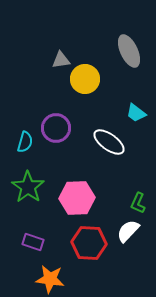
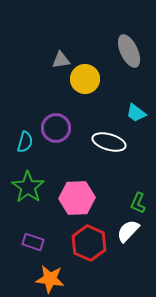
white ellipse: rotated 20 degrees counterclockwise
red hexagon: rotated 20 degrees clockwise
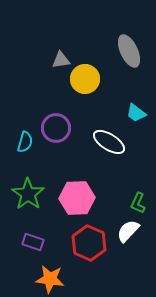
white ellipse: rotated 16 degrees clockwise
green star: moved 7 px down
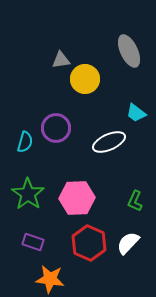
white ellipse: rotated 56 degrees counterclockwise
green L-shape: moved 3 px left, 2 px up
white semicircle: moved 12 px down
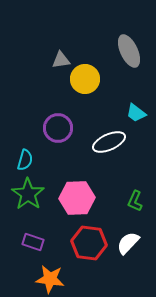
purple circle: moved 2 px right
cyan semicircle: moved 18 px down
red hexagon: rotated 16 degrees counterclockwise
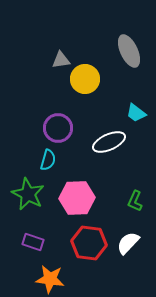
cyan semicircle: moved 23 px right
green star: rotated 8 degrees counterclockwise
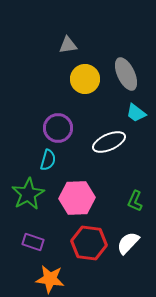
gray ellipse: moved 3 px left, 23 px down
gray triangle: moved 7 px right, 15 px up
green star: rotated 16 degrees clockwise
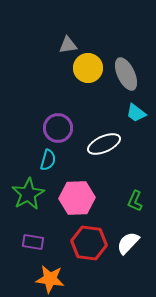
yellow circle: moved 3 px right, 11 px up
white ellipse: moved 5 px left, 2 px down
purple rectangle: rotated 10 degrees counterclockwise
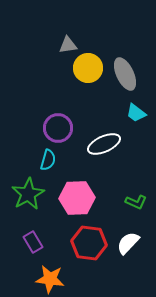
gray ellipse: moved 1 px left
green L-shape: moved 1 px right, 1 px down; rotated 90 degrees counterclockwise
purple rectangle: rotated 50 degrees clockwise
